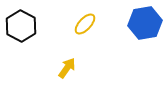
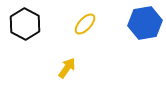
black hexagon: moved 4 px right, 2 px up
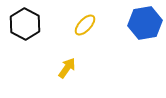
yellow ellipse: moved 1 px down
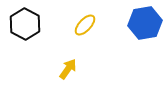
yellow arrow: moved 1 px right, 1 px down
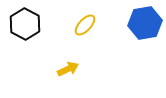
yellow arrow: rotated 30 degrees clockwise
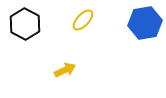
yellow ellipse: moved 2 px left, 5 px up
yellow arrow: moved 3 px left, 1 px down
